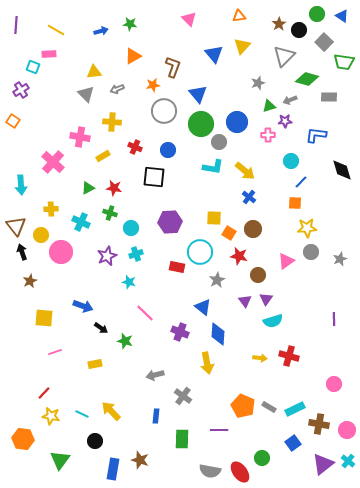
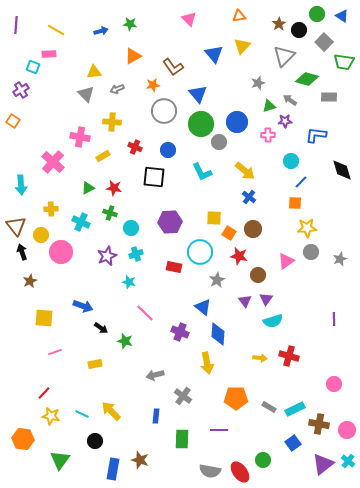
brown L-shape at (173, 67): rotated 125 degrees clockwise
gray arrow at (290, 100): rotated 56 degrees clockwise
cyan L-shape at (213, 167): moved 11 px left, 5 px down; rotated 55 degrees clockwise
red rectangle at (177, 267): moved 3 px left
orange pentagon at (243, 406): moved 7 px left, 8 px up; rotated 25 degrees counterclockwise
green circle at (262, 458): moved 1 px right, 2 px down
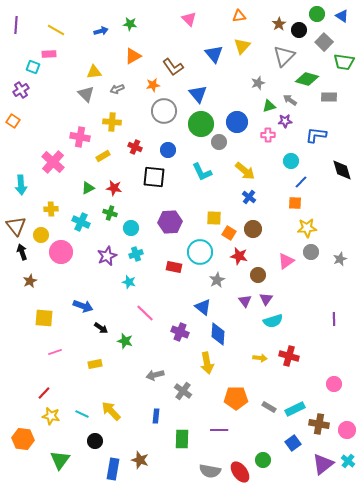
gray cross at (183, 396): moved 5 px up
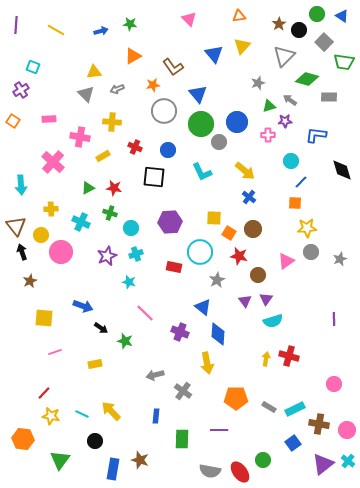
pink rectangle at (49, 54): moved 65 px down
yellow arrow at (260, 358): moved 6 px right, 1 px down; rotated 88 degrees counterclockwise
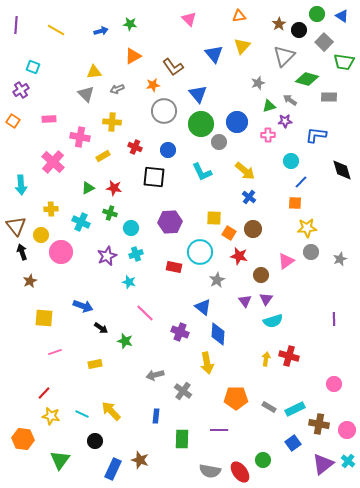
brown circle at (258, 275): moved 3 px right
blue rectangle at (113, 469): rotated 15 degrees clockwise
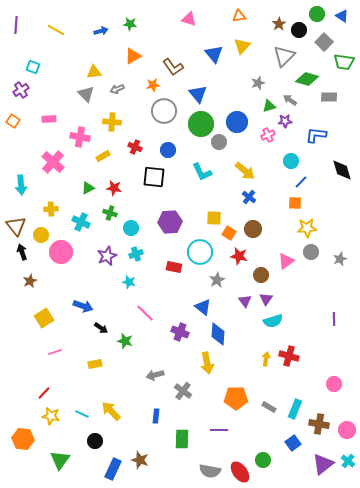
pink triangle at (189, 19): rotated 28 degrees counterclockwise
pink cross at (268, 135): rotated 24 degrees counterclockwise
yellow square at (44, 318): rotated 36 degrees counterclockwise
cyan rectangle at (295, 409): rotated 42 degrees counterclockwise
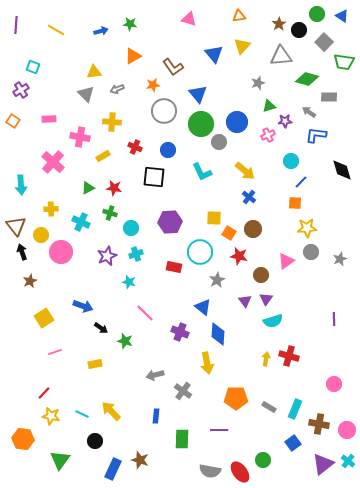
gray triangle at (284, 56): moved 3 px left; rotated 40 degrees clockwise
gray arrow at (290, 100): moved 19 px right, 12 px down
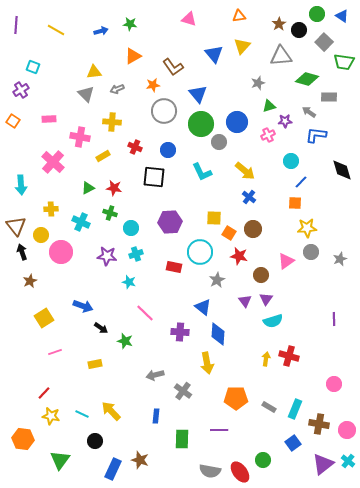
purple star at (107, 256): rotated 30 degrees clockwise
purple cross at (180, 332): rotated 18 degrees counterclockwise
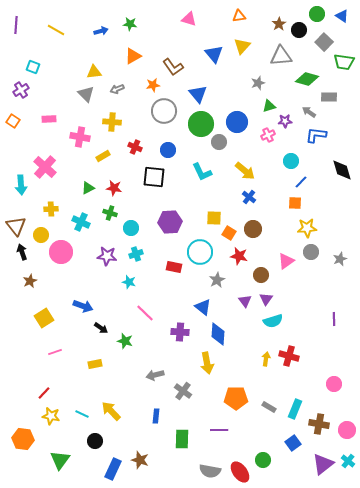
pink cross at (53, 162): moved 8 px left, 5 px down
